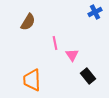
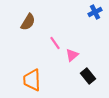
pink line: rotated 24 degrees counterclockwise
pink triangle: rotated 24 degrees clockwise
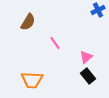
blue cross: moved 3 px right, 2 px up
pink triangle: moved 14 px right, 2 px down
orange trapezoid: rotated 85 degrees counterclockwise
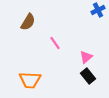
orange trapezoid: moved 2 px left
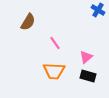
blue cross: rotated 32 degrees counterclockwise
black rectangle: rotated 35 degrees counterclockwise
orange trapezoid: moved 24 px right, 9 px up
